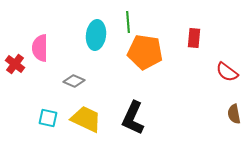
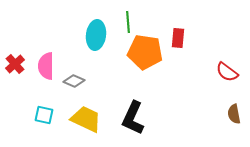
red rectangle: moved 16 px left
pink semicircle: moved 6 px right, 18 px down
red cross: rotated 12 degrees clockwise
cyan square: moved 4 px left, 3 px up
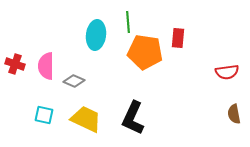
red cross: rotated 30 degrees counterclockwise
red semicircle: rotated 45 degrees counterclockwise
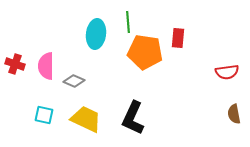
cyan ellipse: moved 1 px up
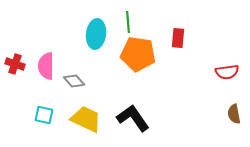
orange pentagon: moved 7 px left, 2 px down
gray diamond: rotated 25 degrees clockwise
black L-shape: rotated 120 degrees clockwise
